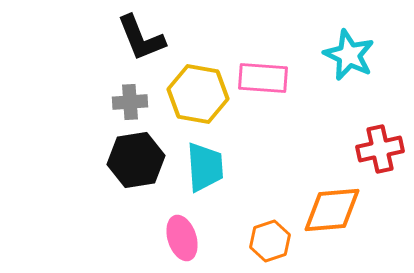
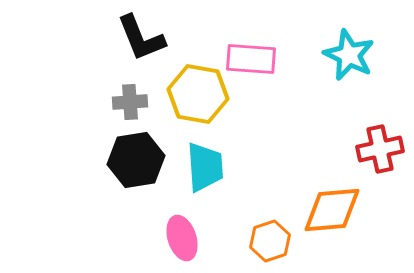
pink rectangle: moved 12 px left, 19 px up
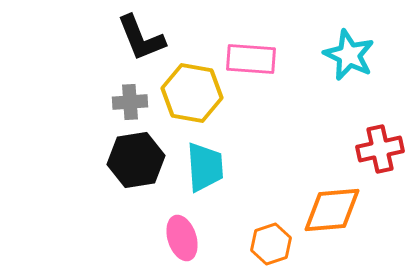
yellow hexagon: moved 6 px left, 1 px up
orange hexagon: moved 1 px right, 3 px down
